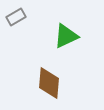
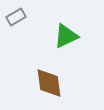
brown diamond: rotated 12 degrees counterclockwise
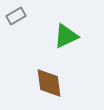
gray rectangle: moved 1 px up
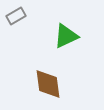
brown diamond: moved 1 px left, 1 px down
